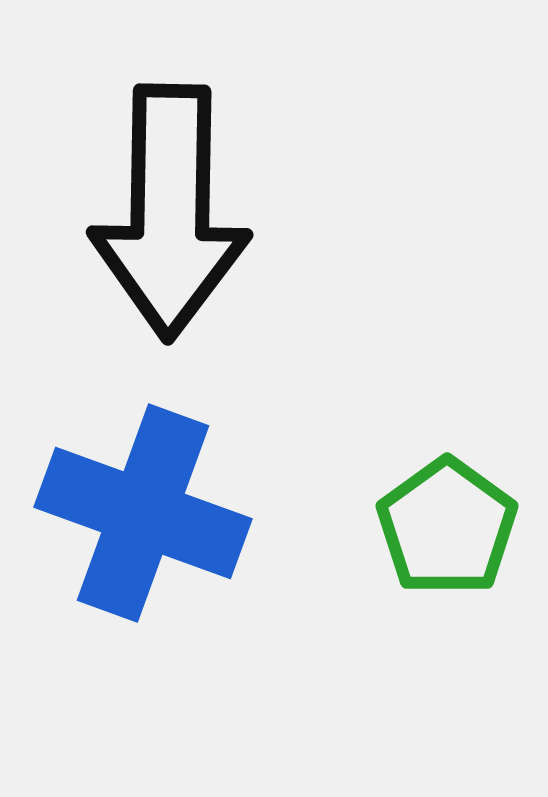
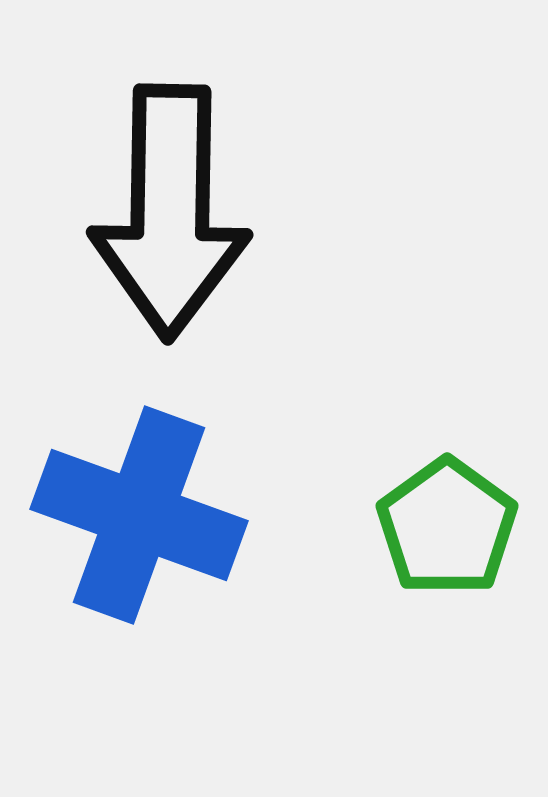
blue cross: moved 4 px left, 2 px down
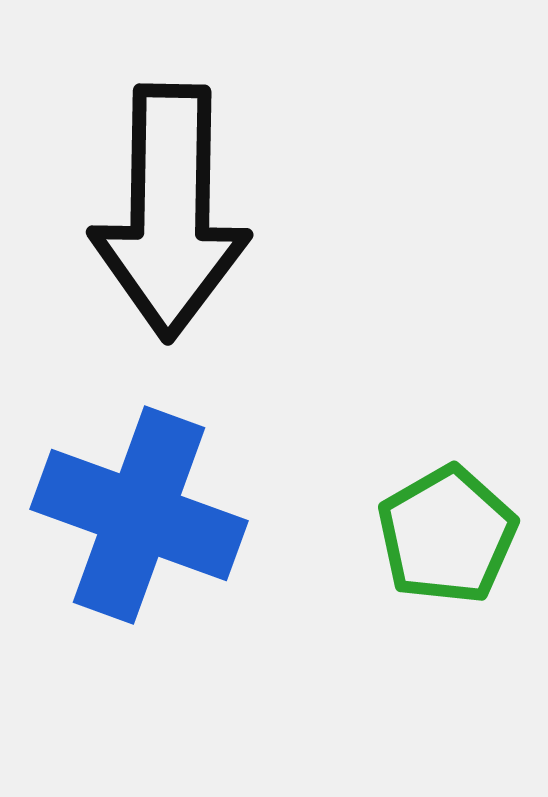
green pentagon: moved 8 px down; rotated 6 degrees clockwise
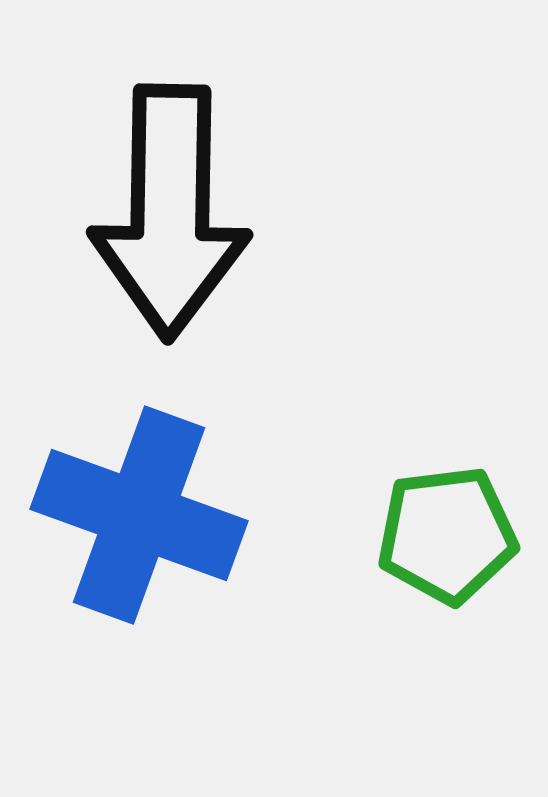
green pentagon: rotated 23 degrees clockwise
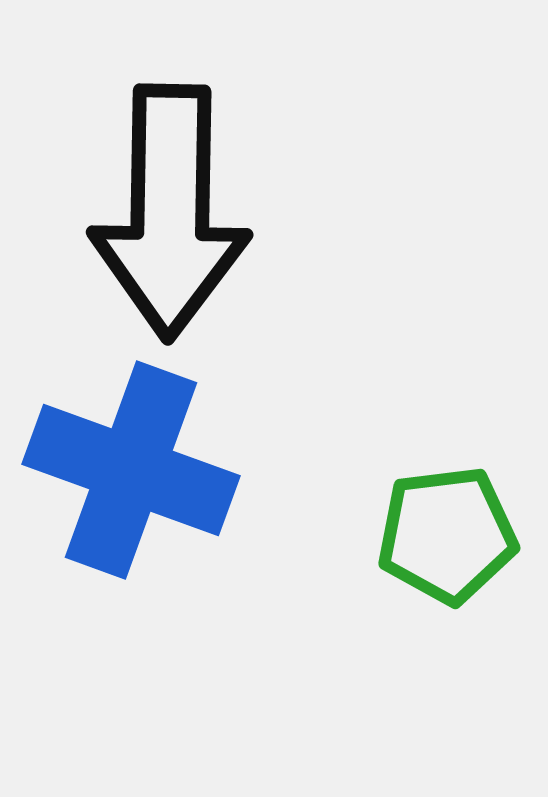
blue cross: moved 8 px left, 45 px up
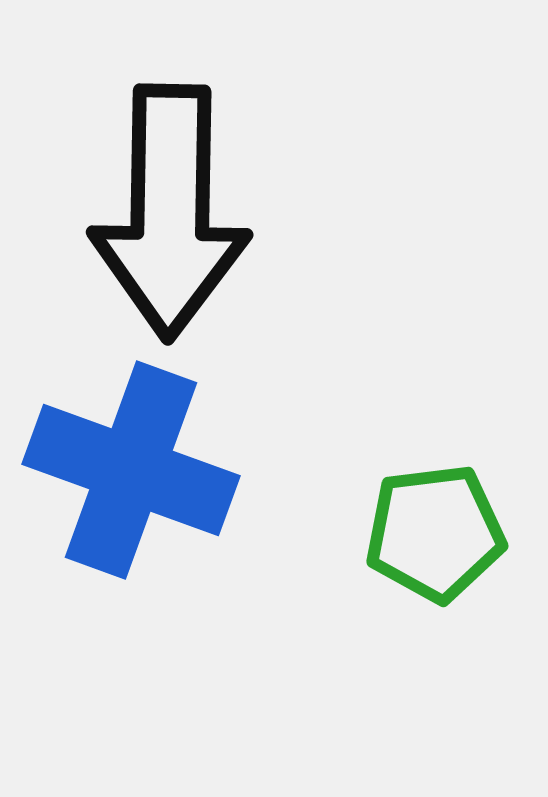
green pentagon: moved 12 px left, 2 px up
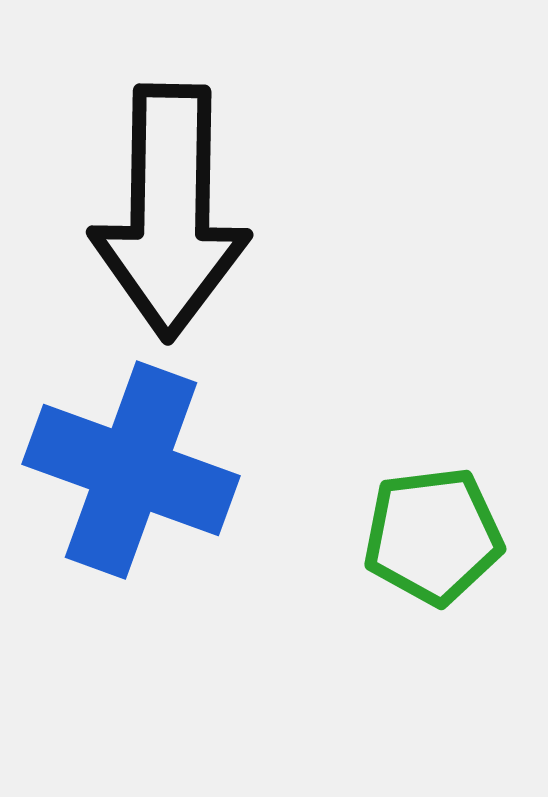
green pentagon: moved 2 px left, 3 px down
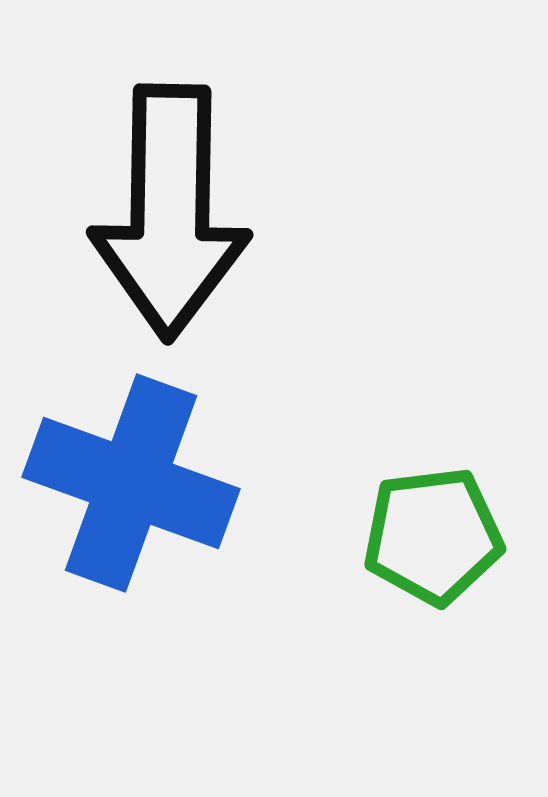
blue cross: moved 13 px down
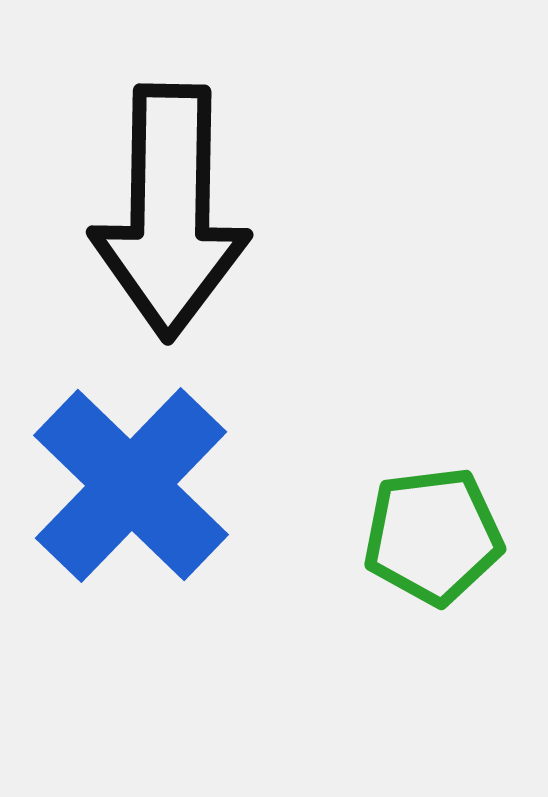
blue cross: moved 2 px down; rotated 24 degrees clockwise
